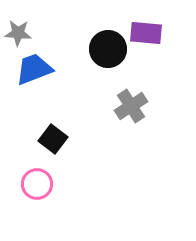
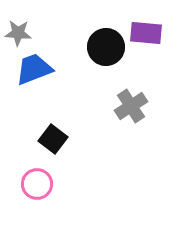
black circle: moved 2 px left, 2 px up
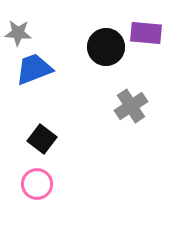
black square: moved 11 px left
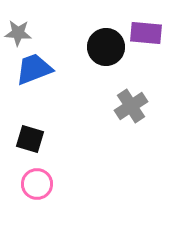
black square: moved 12 px left; rotated 20 degrees counterclockwise
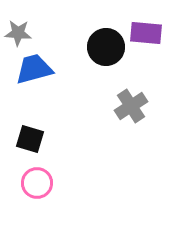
blue trapezoid: rotated 6 degrees clockwise
pink circle: moved 1 px up
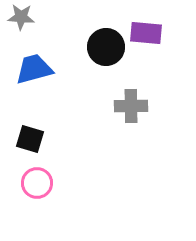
gray star: moved 3 px right, 16 px up
gray cross: rotated 32 degrees clockwise
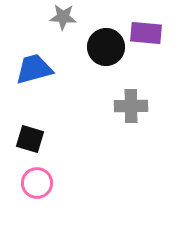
gray star: moved 42 px right
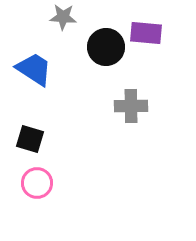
blue trapezoid: rotated 48 degrees clockwise
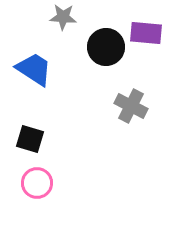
gray cross: rotated 28 degrees clockwise
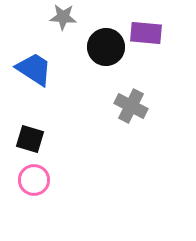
pink circle: moved 3 px left, 3 px up
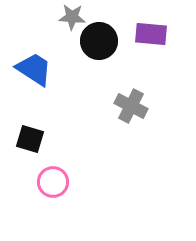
gray star: moved 9 px right
purple rectangle: moved 5 px right, 1 px down
black circle: moved 7 px left, 6 px up
pink circle: moved 19 px right, 2 px down
